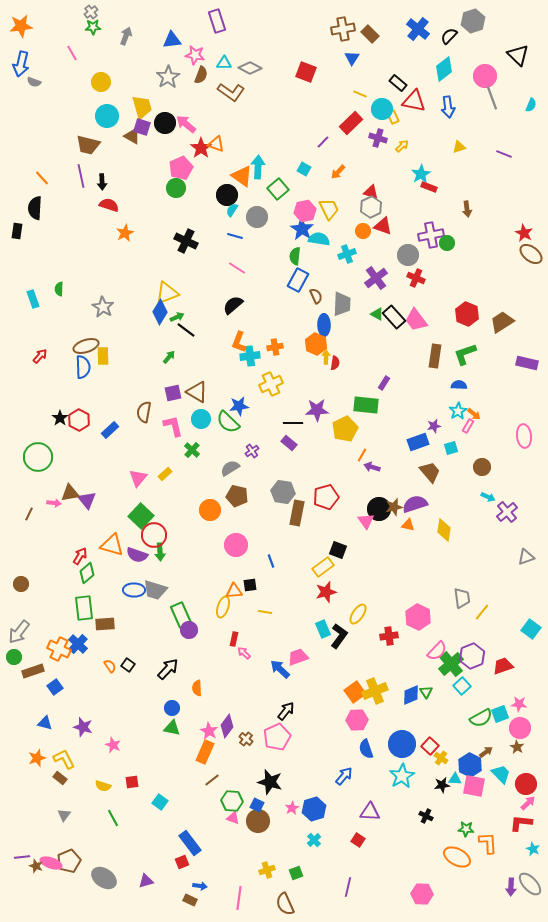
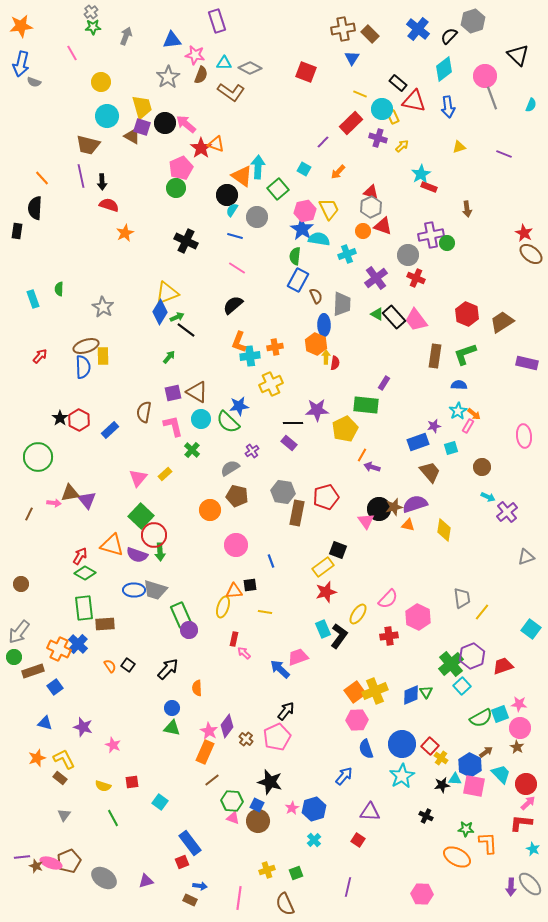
green diamond at (87, 573): moved 2 px left; rotated 70 degrees clockwise
pink semicircle at (437, 651): moved 49 px left, 52 px up
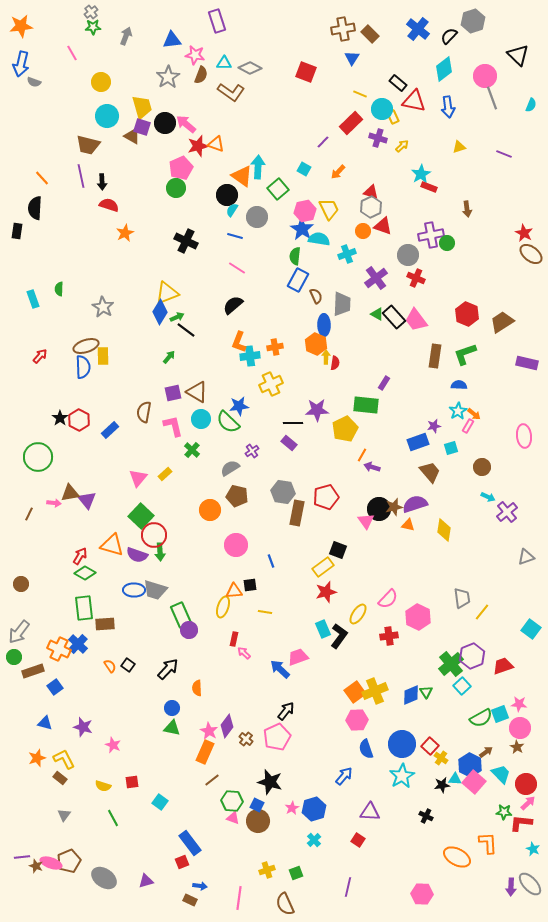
red star at (201, 148): moved 3 px left, 2 px up; rotated 20 degrees clockwise
pink square at (474, 786): moved 4 px up; rotated 30 degrees clockwise
green star at (466, 829): moved 38 px right, 17 px up
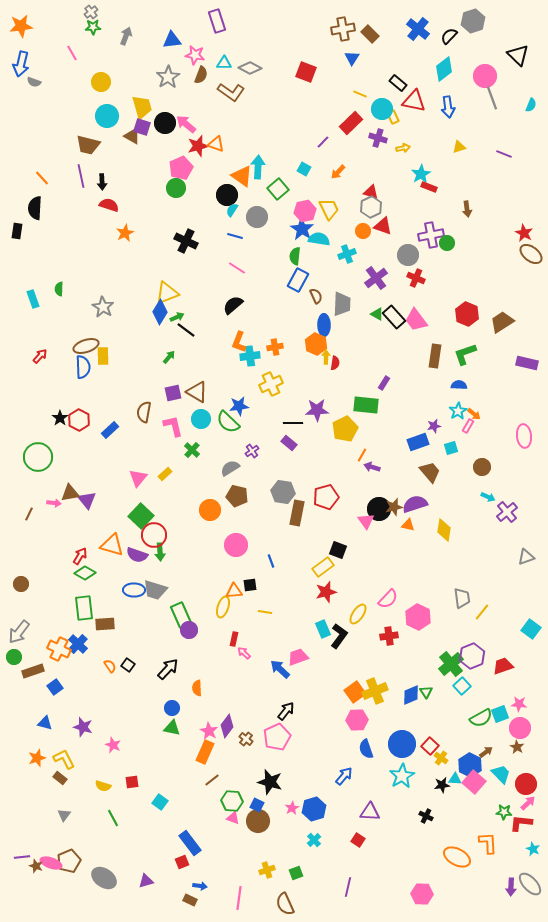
yellow arrow at (402, 146): moved 1 px right, 2 px down; rotated 32 degrees clockwise
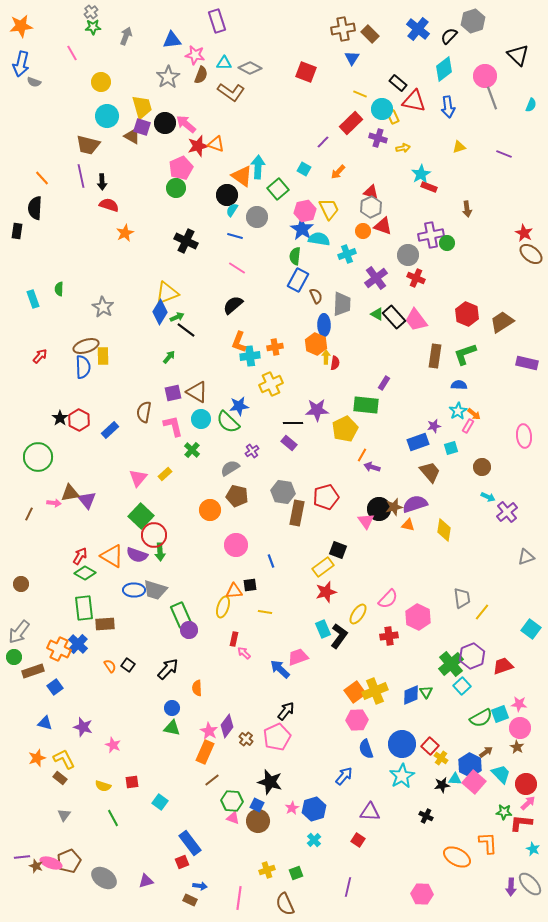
orange triangle at (112, 545): moved 11 px down; rotated 15 degrees clockwise
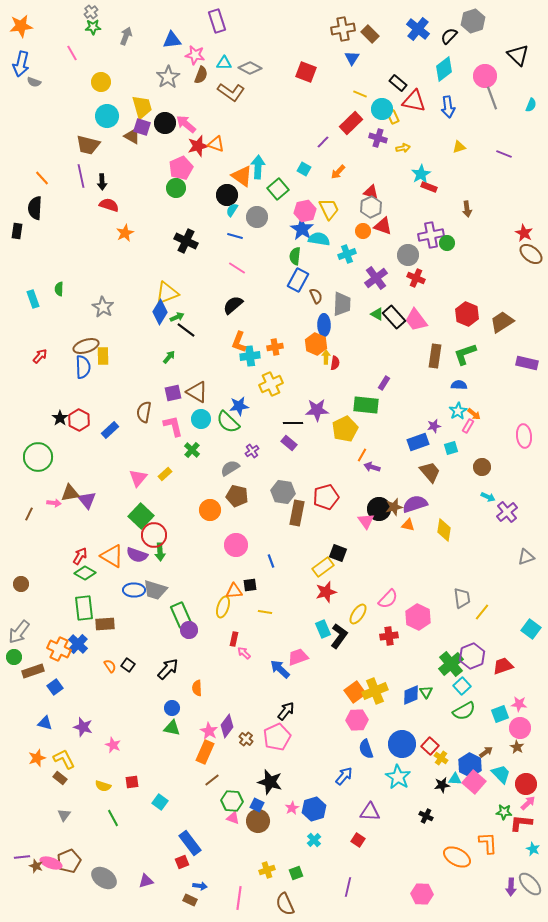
black square at (338, 550): moved 3 px down
green semicircle at (481, 718): moved 17 px left, 7 px up
cyan star at (402, 776): moved 4 px left, 1 px down; rotated 10 degrees counterclockwise
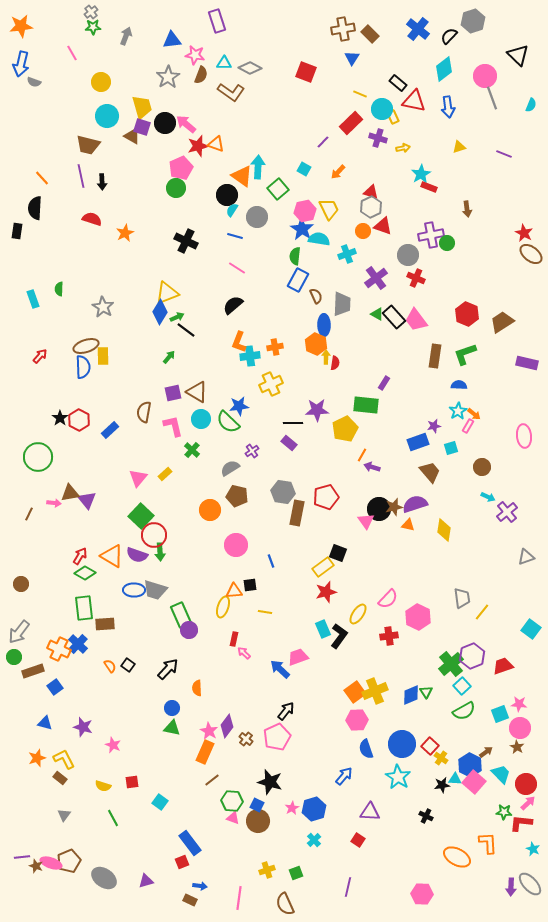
red semicircle at (109, 205): moved 17 px left, 14 px down
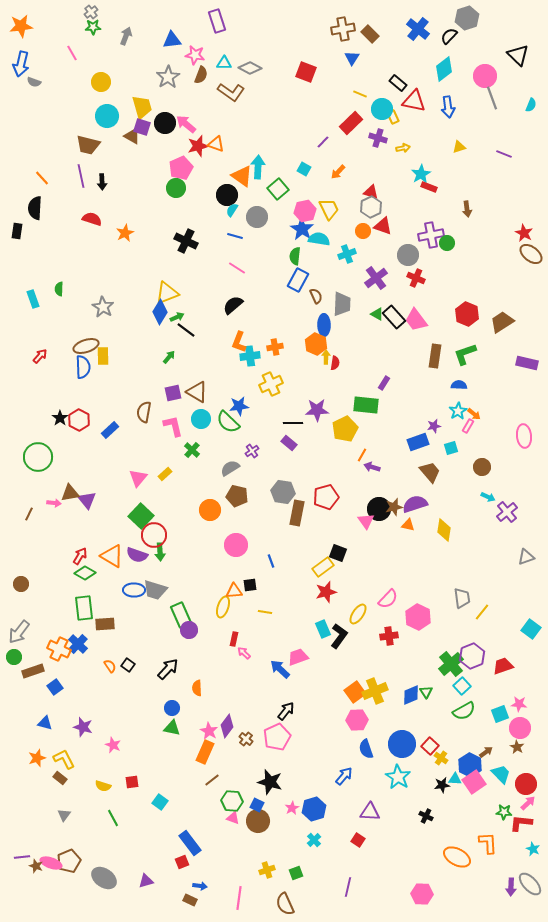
gray hexagon at (473, 21): moved 6 px left, 3 px up
pink square at (474, 782): rotated 15 degrees clockwise
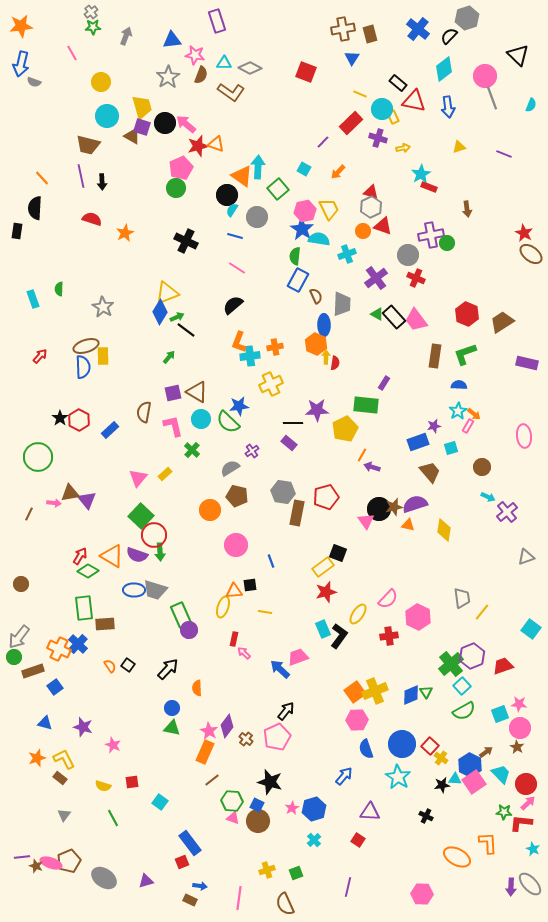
brown rectangle at (370, 34): rotated 30 degrees clockwise
green diamond at (85, 573): moved 3 px right, 2 px up
gray arrow at (19, 632): moved 5 px down
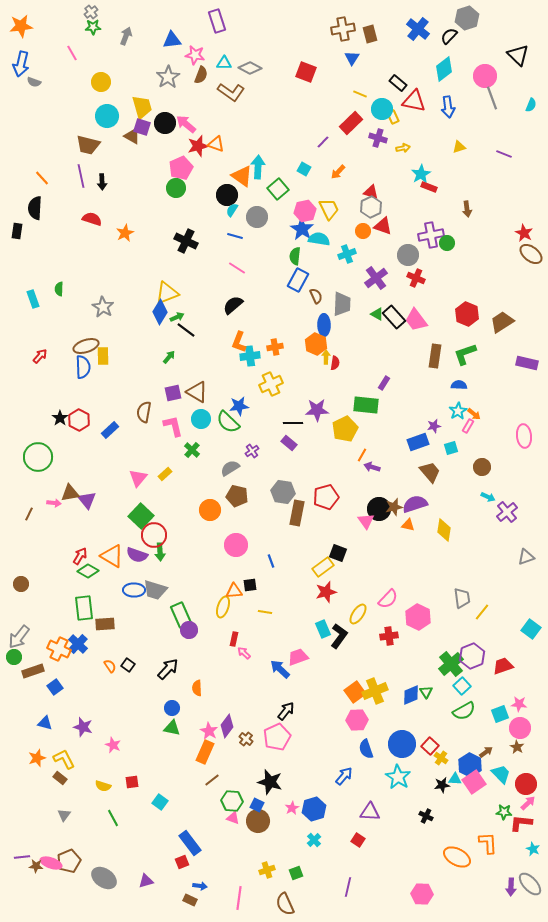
brown star at (36, 866): rotated 16 degrees counterclockwise
